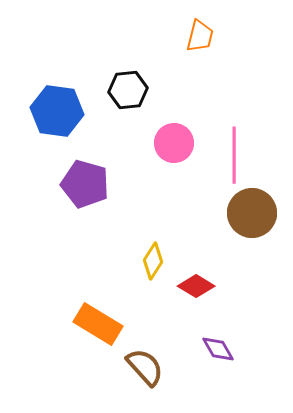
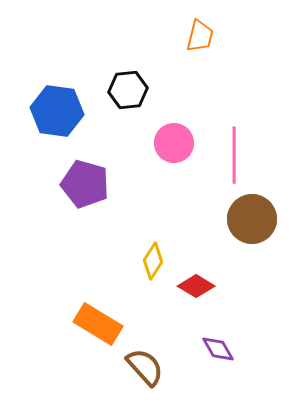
brown circle: moved 6 px down
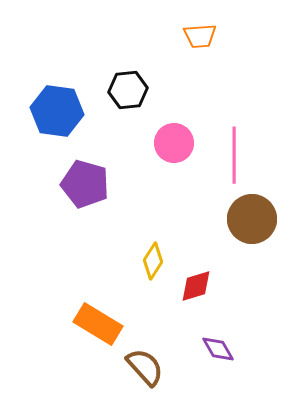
orange trapezoid: rotated 72 degrees clockwise
red diamond: rotated 48 degrees counterclockwise
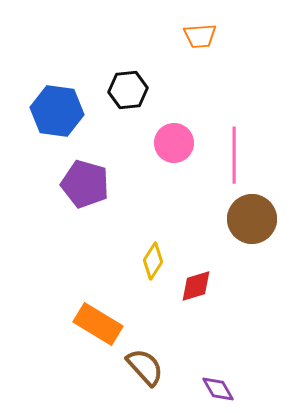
purple diamond: moved 40 px down
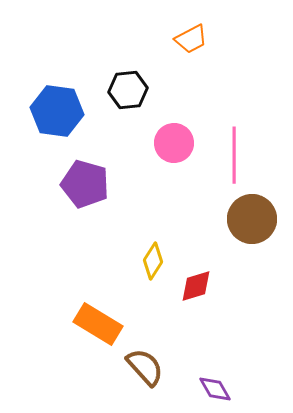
orange trapezoid: moved 9 px left, 3 px down; rotated 24 degrees counterclockwise
purple diamond: moved 3 px left
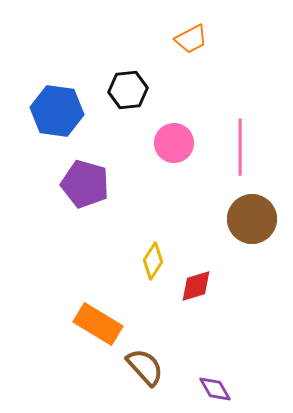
pink line: moved 6 px right, 8 px up
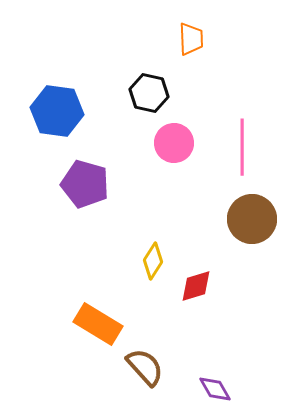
orange trapezoid: rotated 64 degrees counterclockwise
black hexagon: moved 21 px right, 3 px down; rotated 18 degrees clockwise
pink line: moved 2 px right
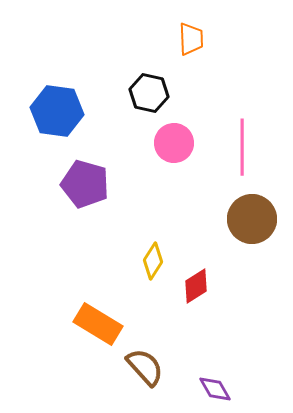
red diamond: rotated 15 degrees counterclockwise
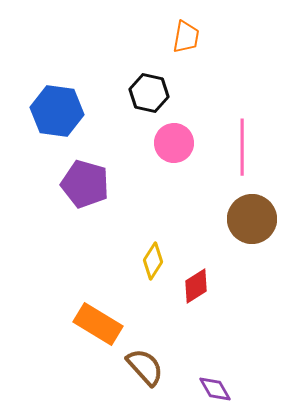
orange trapezoid: moved 5 px left, 2 px up; rotated 12 degrees clockwise
